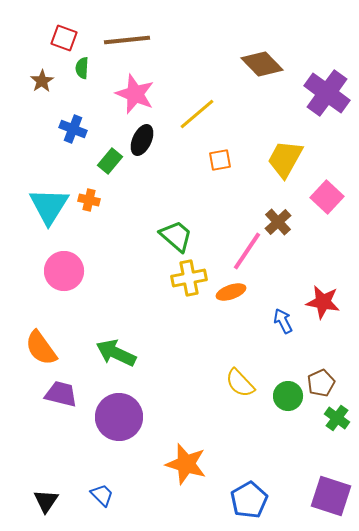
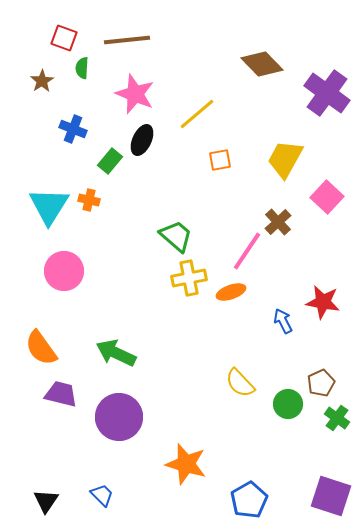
green circle: moved 8 px down
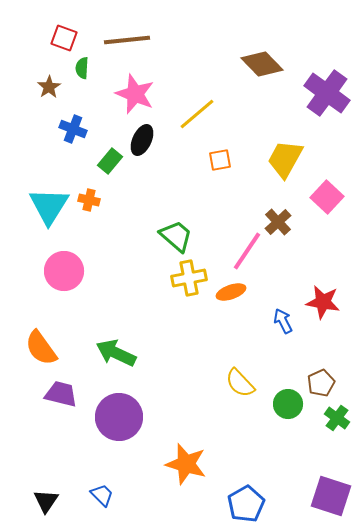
brown star: moved 7 px right, 6 px down
blue pentagon: moved 3 px left, 4 px down
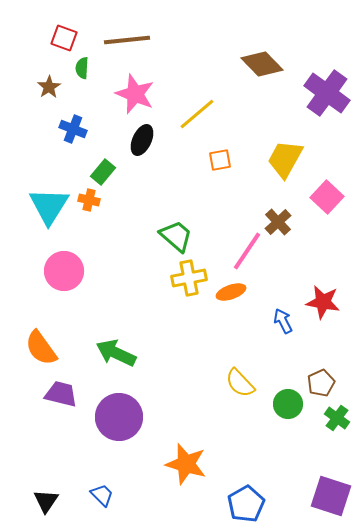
green rectangle: moved 7 px left, 11 px down
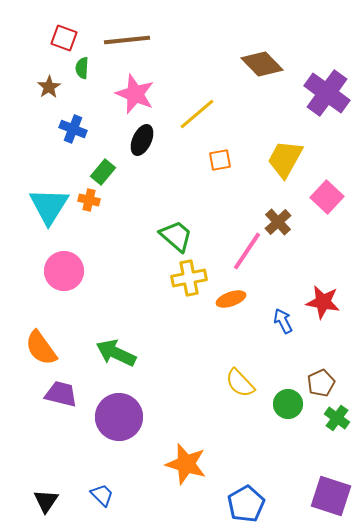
orange ellipse: moved 7 px down
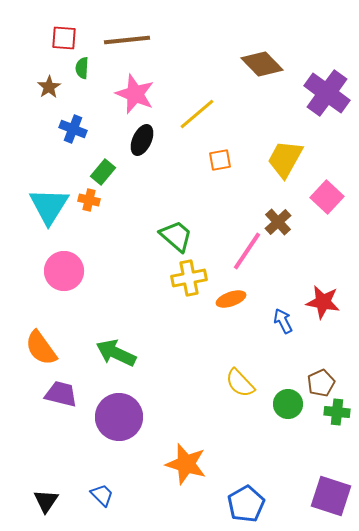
red square: rotated 16 degrees counterclockwise
green cross: moved 6 px up; rotated 30 degrees counterclockwise
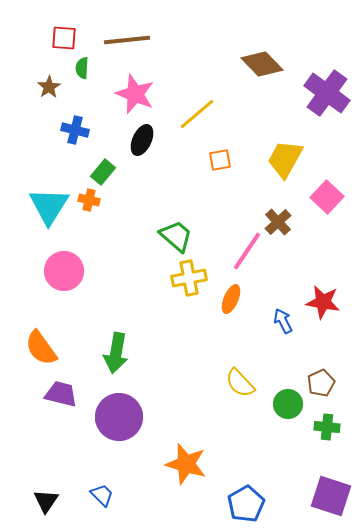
blue cross: moved 2 px right, 1 px down; rotated 8 degrees counterclockwise
orange ellipse: rotated 48 degrees counterclockwise
green arrow: rotated 105 degrees counterclockwise
green cross: moved 10 px left, 15 px down
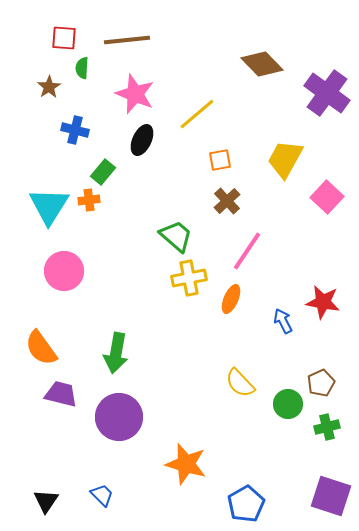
orange cross: rotated 20 degrees counterclockwise
brown cross: moved 51 px left, 21 px up
green cross: rotated 20 degrees counterclockwise
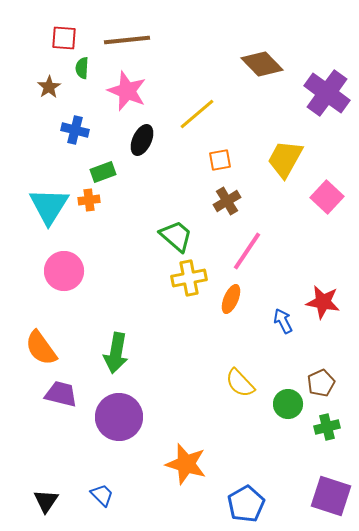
pink star: moved 8 px left, 3 px up
green rectangle: rotated 30 degrees clockwise
brown cross: rotated 12 degrees clockwise
